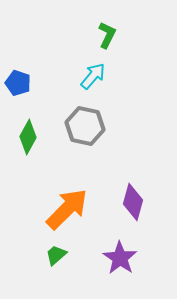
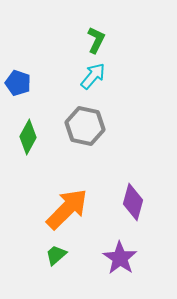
green L-shape: moved 11 px left, 5 px down
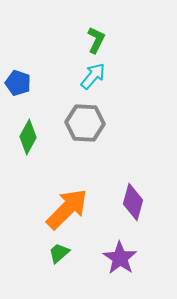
gray hexagon: moved 3 px up; rotated 9 degrees counterclockwise
green trapezoid: moved 3 px right, 2 px up
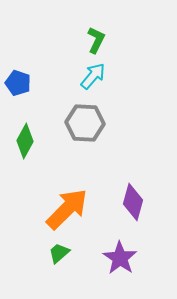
green diamond: moved 3 px left, 4 px down
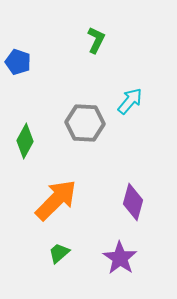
cyan arrow: moved 37 px right, 25 px down
blue pentagon: moved 21 px up
orange arrow: moved 11 px left, 9 px up
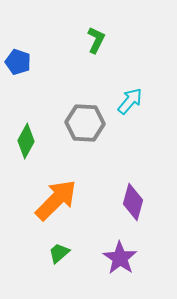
green diamond: moved 1 px right
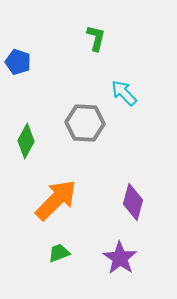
green L-shape: moved 2 px up; rotated 12 degrees counterclockwise
cyan arrow: moved 6 px left, 8 px up; rotated 84 degrees counterclockwise
green trapezoid: rotated 20 degrees clockwise
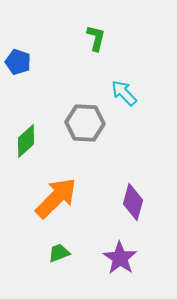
green diamond: rotated 20 degrees clockwise
orange arrow: moved 2 px up
